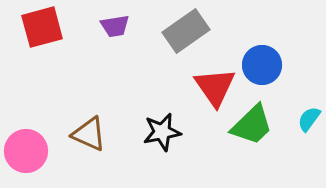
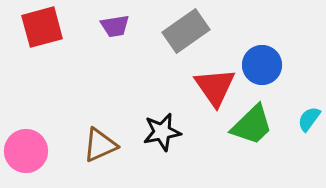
brown triangle: moved 11 px right, 11 px down; rotated 48 degrees counterclockwise
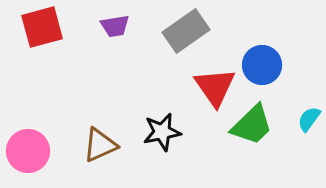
pink circle: moved 2 px right
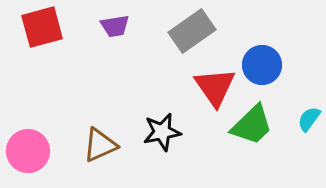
gray rectangle: moved 6 px right
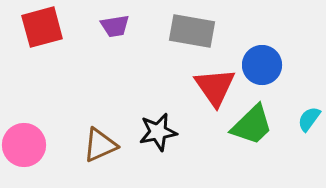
gray rectangle: rotated 45 degrees clockwise
black star: moved 4 px left
pink circle: moved 4 px left, 6 px up
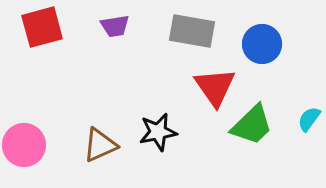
blue circle: moved 21 px up
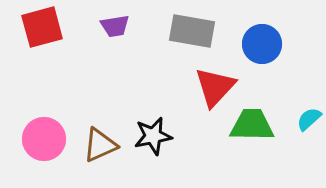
red triangle: rotated 18 degrees clockwise
cyan semicircle: rotated 12 degrees clockwise
green trapezoid: rotated 135 degrees counterclockwise
black star: moved 5 px left, 4 px down
pink circle: moved 20 px right, 6 px up
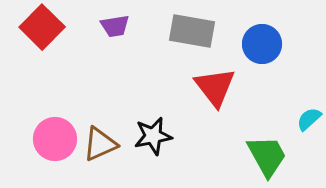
red square: rotated 30 degrees counterclockwise
red triangle: rotated 21 degrees counterclockwise
green trapezoid: moved 15 px right, 31 px down; rotated 60 degrees clockwise
pink circle: moved 11 px right
brown triangle: moved 1 px up
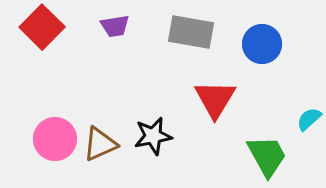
gray rectangle: moved 1 px left, 1 px down
red triangle: moved 12 px down; rotated 9 degrees clockwise
